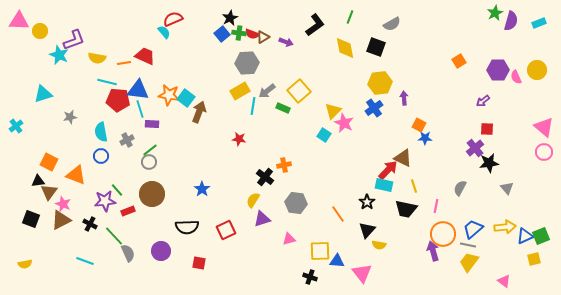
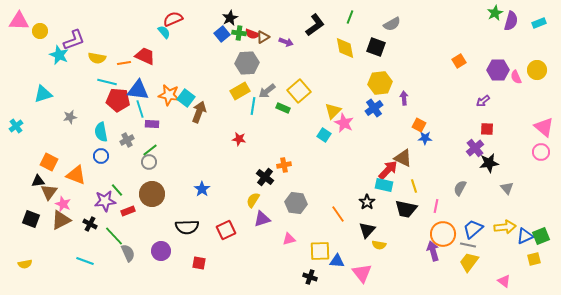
pink circle at (544, 152): moved 3 px left
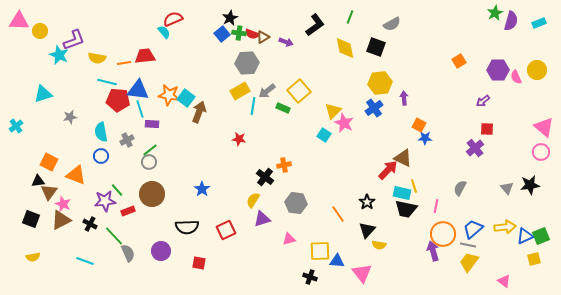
red trapezoid at (145, 56): rotated 30 degrees counterclockwise
black star at (489, 163): moved 41 px right, 22 px down
cyan rectangle at (384, 185): moved 18 px right, 8 px down
yellow semicircle at (25, 264): moved 8 px right, 7 px up
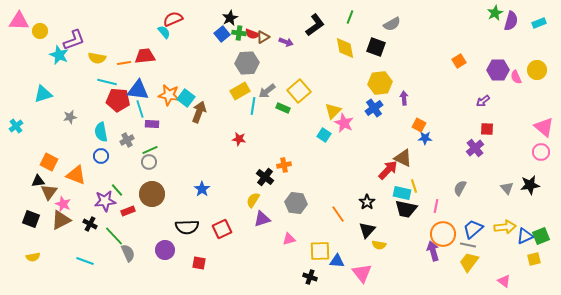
green line at (150, 150): rotated 14 degrees clockwise
red square at (226, 230): moved 4 px left, 1 px up
purple circle at (161, 251): moved 4 px right, 1 px up
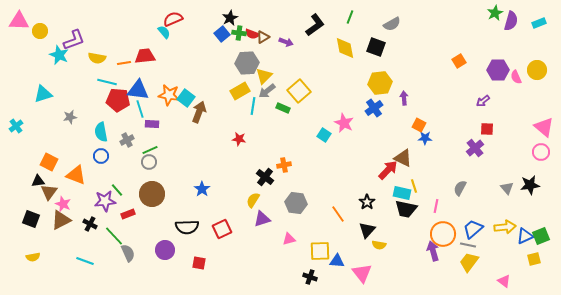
yellow triangle at (333, 111): moved 69 px left, 35 px up
red rectangle at (128, 211): moved 3 px down
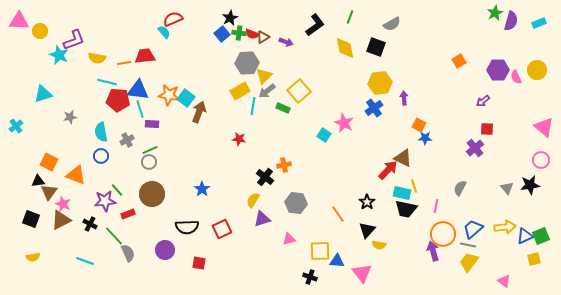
pink circle at (541, 152): moved 8 px down
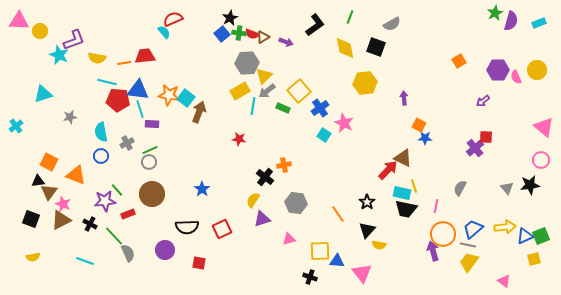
yellow hexagon at (380, 83): moved 15 px left
blue cross at (374, 108): moved 54 px left
red square at (487, 129): moved 1 px left, 8 px down
gray cross at (127, 140): moved 3 px down
